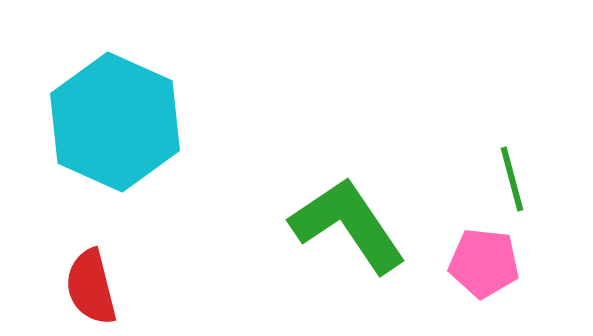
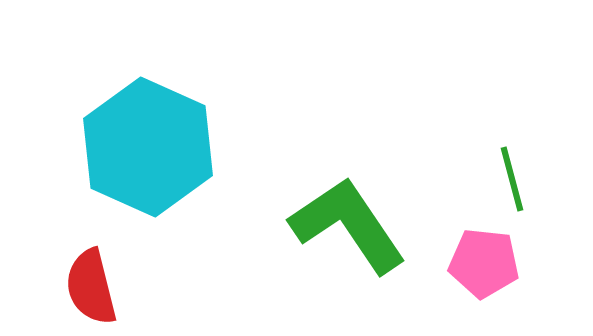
cyan hexagon: moved 33 px right, 25 px down
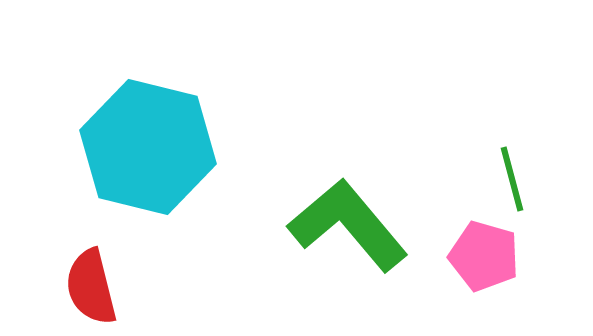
cyan hexagon: rotated 10 degrees counterclockwise
green L-shape: rotated 6 degrees counterclockwise
pink pentagon: moved 7 px up; rotated 10 degrees clockwise
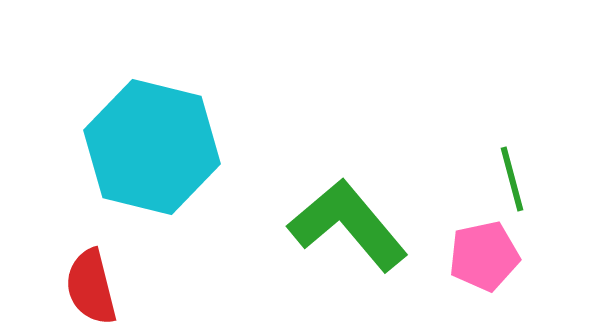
cyan hexagon: moved 4 px right
pink pentagon: rotated 28 degrees counterclockwise
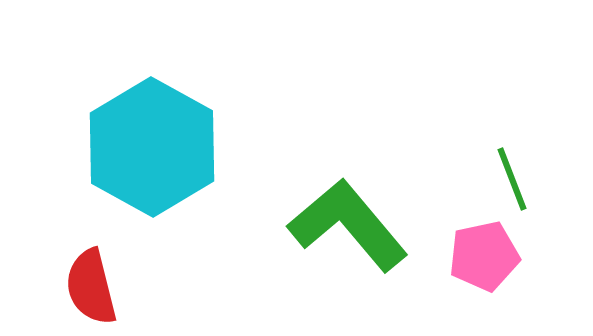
cyan hexagon: rotated 15 degrees clockwise
green line: rotated 6 degrees counterclockwise
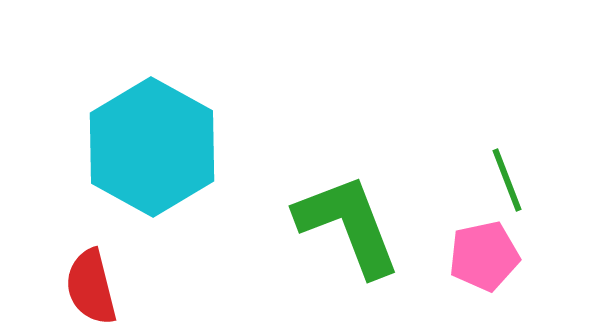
green line: moved 5 px left, 1 px down
green L-shape: rotated 19 degrees clockwise
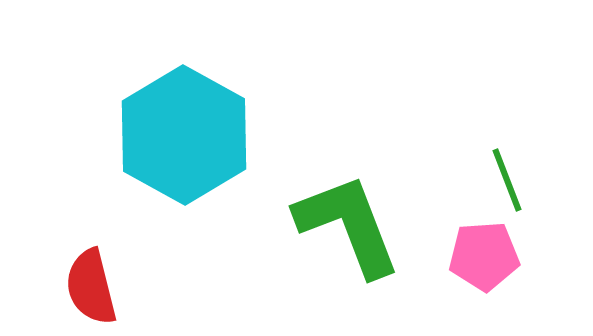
cyan hexagon: moved 32 px right, 12 px up
pink pentagon: rotated 8 degrees clockwise
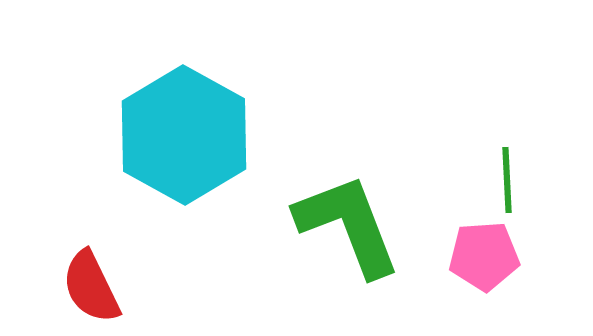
green line: rotated 18 degrees clockwise
red semicircle: rotated 12 degrees counterclockwise
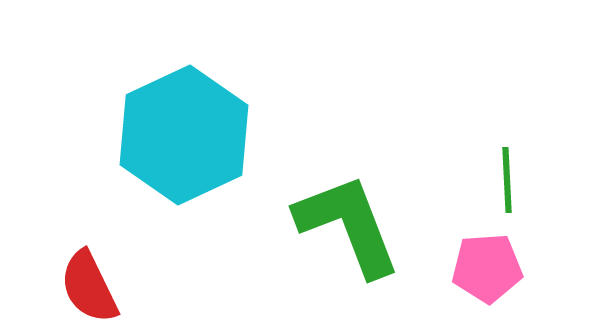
cyan hexagon: rotated 6 degrees clockwise
pink pentagon: moved 3 px right, 12 px down
red semicircle: moved 2 px left
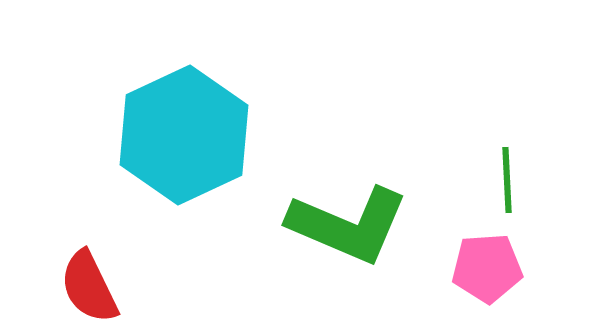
green L-shape: rotated 134 degrees clockwise
